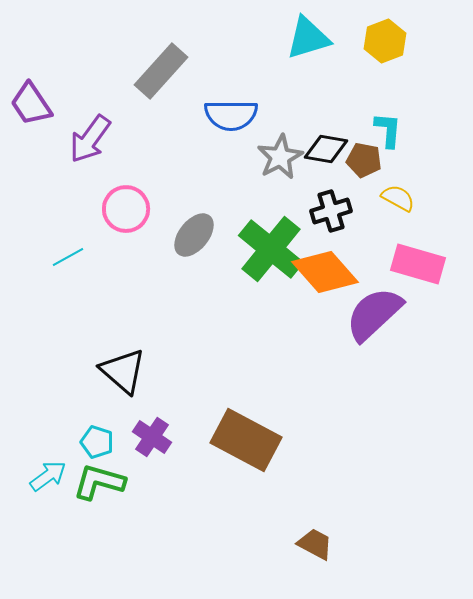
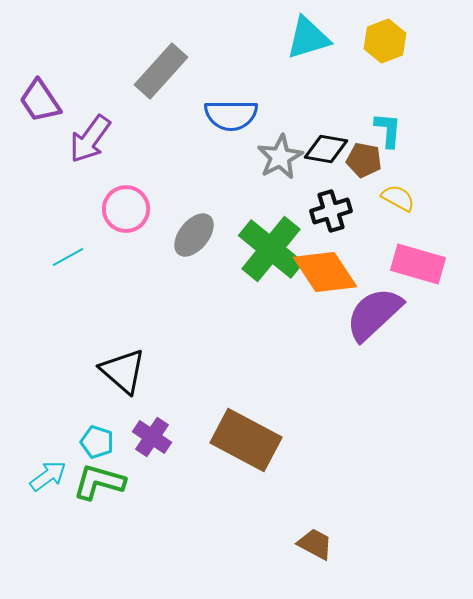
purple trapezoid: moved 9 px right, 3 px up
orange diamond: rotated 8 degrees clockwise
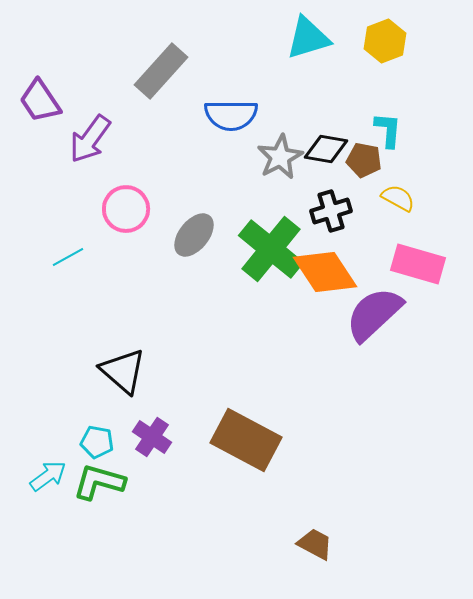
cyan pentagon: rotated 8 degrees counterclockwise
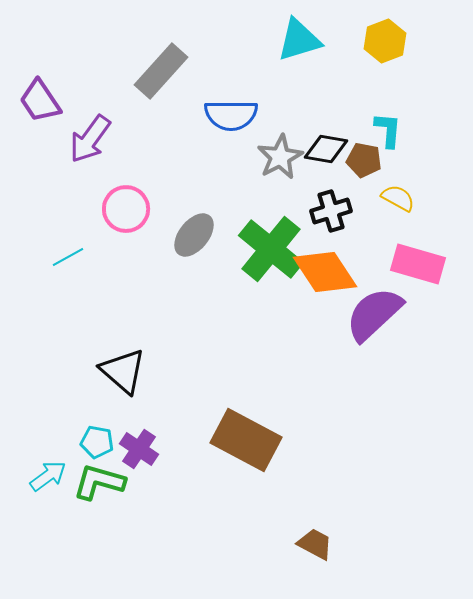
cyan triangle: moved 9 px left, 2 px down
purple cross: moved 13 px left, 12 px down
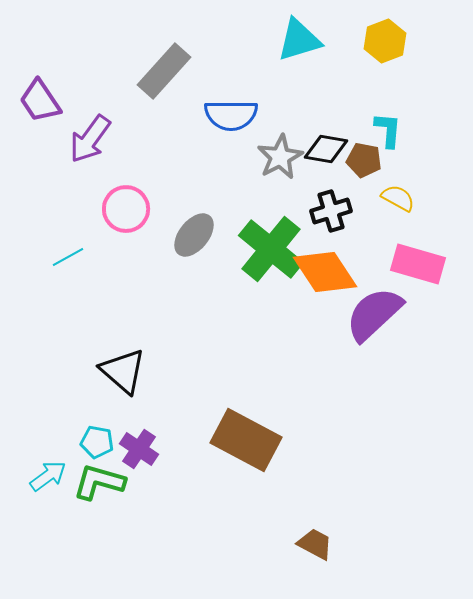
gray rectangle: moved 3 px right
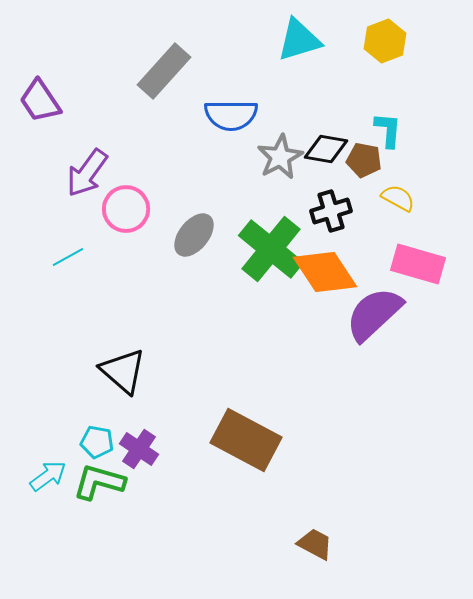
purple arrow: moved 3 px left, 34 px down
